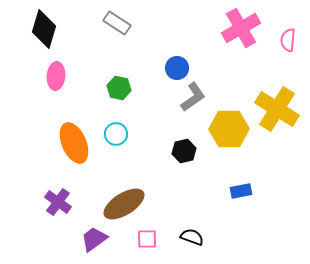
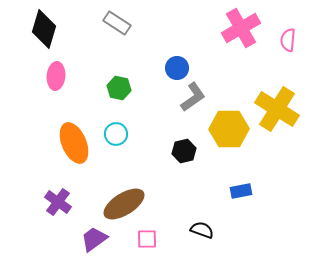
black semicircle: moved 10 px right, 7 px up
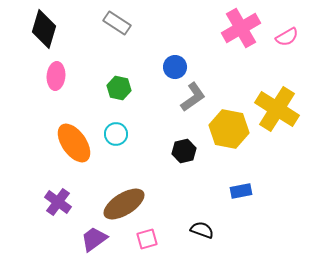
pink semicircle: moved 1 px left, 3 px up; rotated 125 degrees counterclockwise
blue circle: moved 2 px left, 1 px up
yellow hexagon: rotated 12 degrees clockwise
orange ellipse: rotated 12 degrees counterclockwise
pink square: rotated 15 degrees counterclockwise
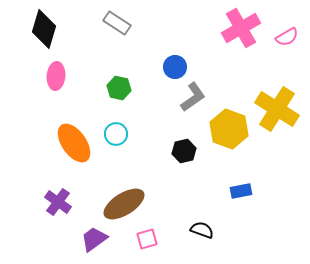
yellow hexagon: rotated 9 degrees clockwise
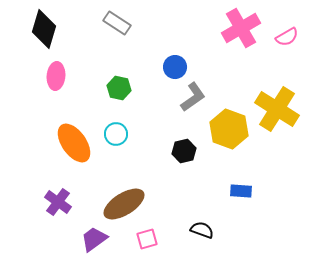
blue rectangle: rotated 15 degrees clockwise
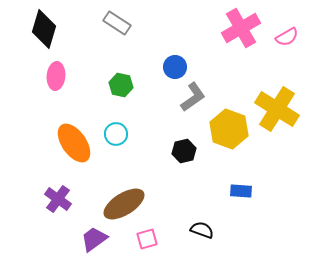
green hexagon: moved 2 px right, 3 px up
purple cross: moved 3 px up
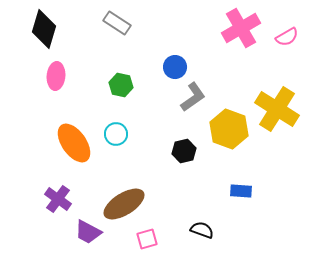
purple trapezoid: moved 6 px left, 7 px up; rotated 116 degrees counterclockwise
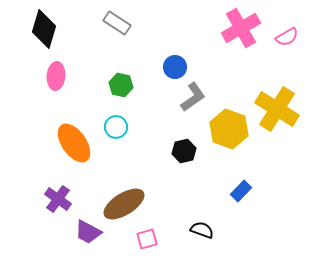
cyan circle: moved 7 px up
blue rectangle: rotated 50 degrees counterclockwise
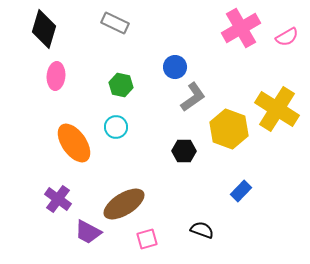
gray rectangle: moved 2 px left; rotated 8 degrees counterclockwise
black hexagon: rotated 15 degrees clockwise
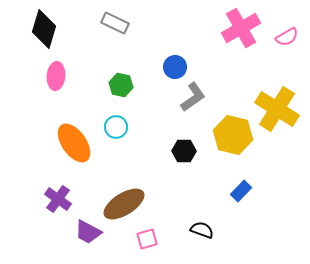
yellow hexagon: moved 4 px right, 6 px down; rotated 6 degrees counterclockwise
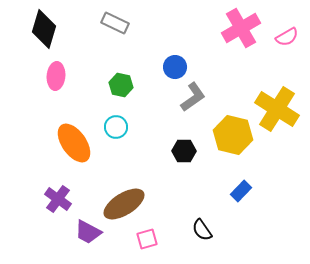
black semicircle: rotated 145 degrees counterclockwise
